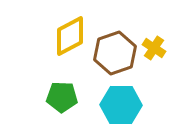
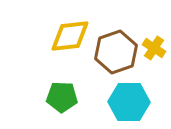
yellow diamond: rotated 21 degrees clockwise
brown hexagon: moved 1 px right, 1 px up
cyan hexagon: moved 8 px right, 3 px up
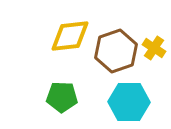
brown hexagon: moved 1 px up
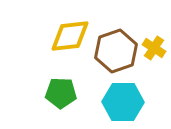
green pentagon: moved 1 px left, 4 px up
cyan hexagon: moved 6 px left
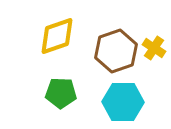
yellow diamond: moved 13 px left; rotated 12 degrees counterclockwise
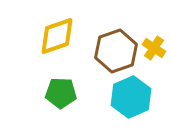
cyan hexagon: moved 8 px right, 5 px up; rotated 24 degrees counterclockwise
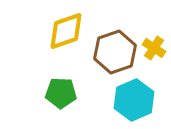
yellow diamond: moved 9 px right, 5 px up
brown hexagon: moved 1 px left, 1 px down
cyan hexagon: moved 3 px right, 3 px down
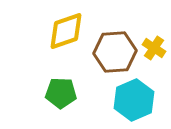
brown hexagon: rotated 15 degrees clockwise
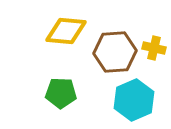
yellow diamond: rotated 24 degrees clockwise
yellow cross: rotated 20 degrees counterclockwise
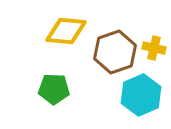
brown hexagon: rotated 15 degrees counterclockwise
green pentagon: moved 7 px left, 4 px up
cyan hexagon: moved 7 px right, 5 px up
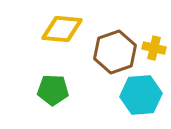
yellow diamond: moved 4 px left, 2 px up
green pentagon: moved 1 px left, 1 px down
cyan hexagon: rotated 18 degrees clockwise
